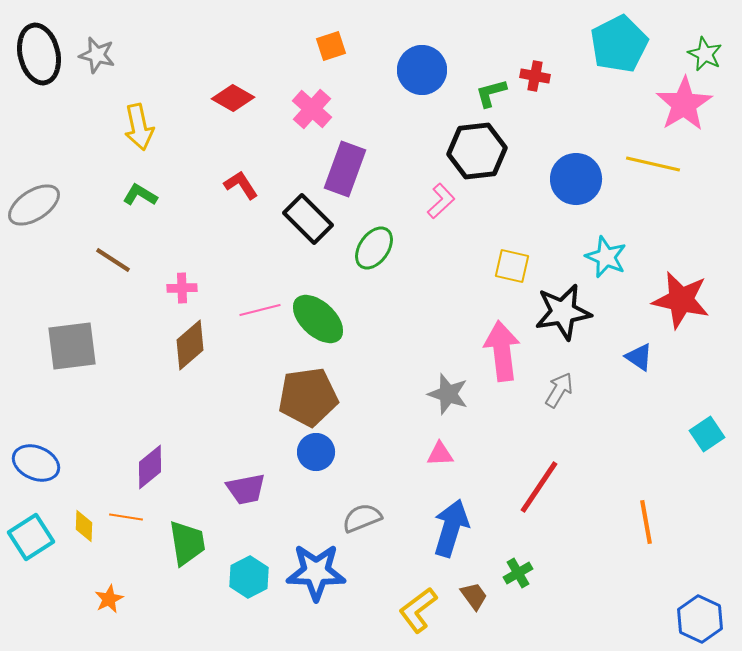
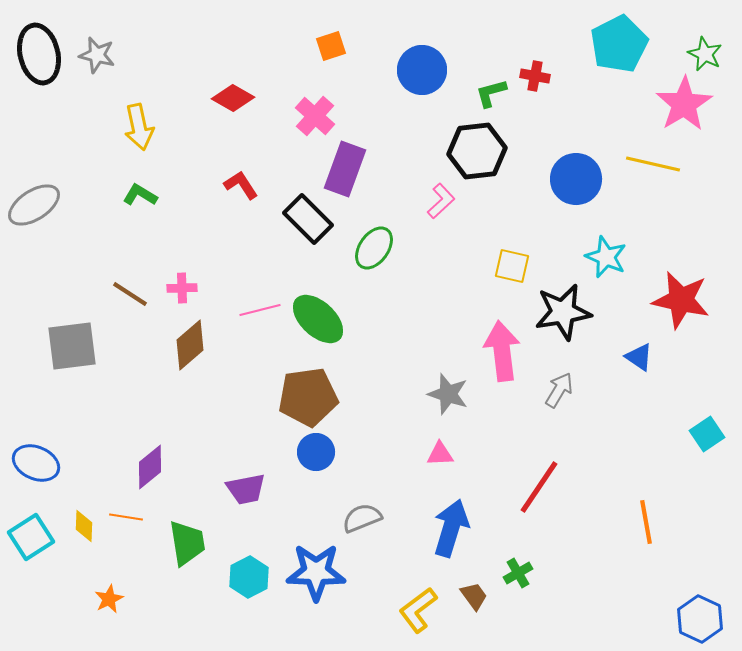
pink cross at (312, 109): moved 3 px right, 7 px down
brown line at (113, 260): moved 17 px right, 34 px down
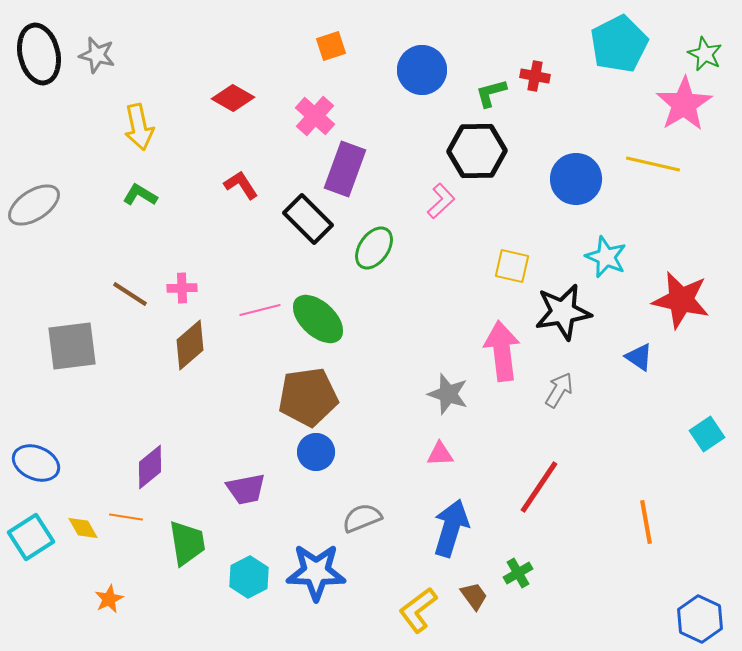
black hexagon at (477, 151): rotated 6 degrees clockwise
yellow diamond at (84, 526): moved 1 px left, 2 px down; rotated 32 degrees counterclockwise
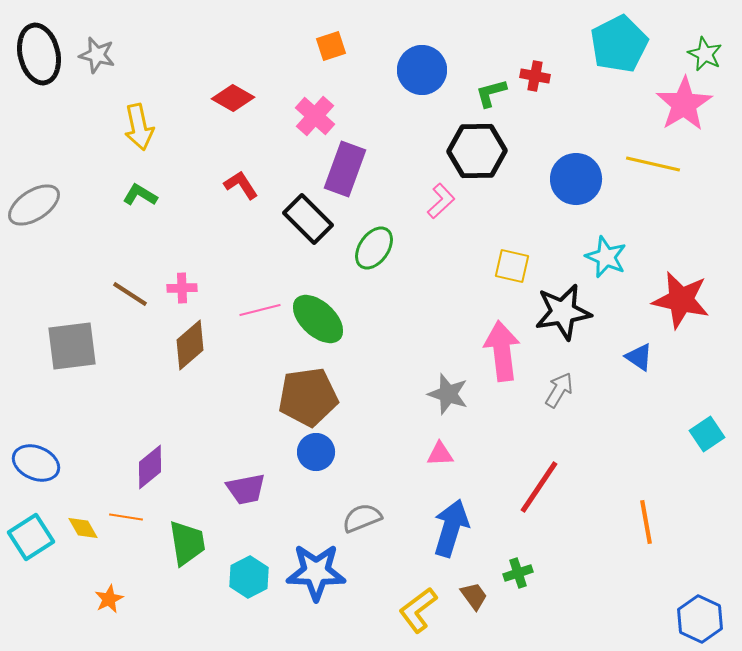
green cross at (518, 573): rotated 12 degrees clockwise
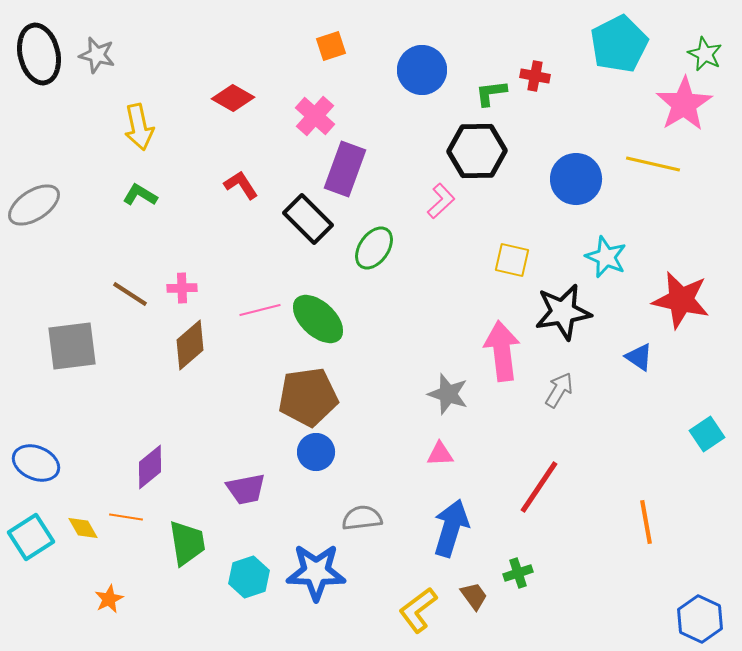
green L-shape at (491, 93): rotated 8 degrees clockwise
yellow square at (512, 266): moved 6 px up
gray semicircle at (362, 518): rotated 15 degrees clockwise
cyan hexagon at (249, 577): rotated 9 degrees clockwise
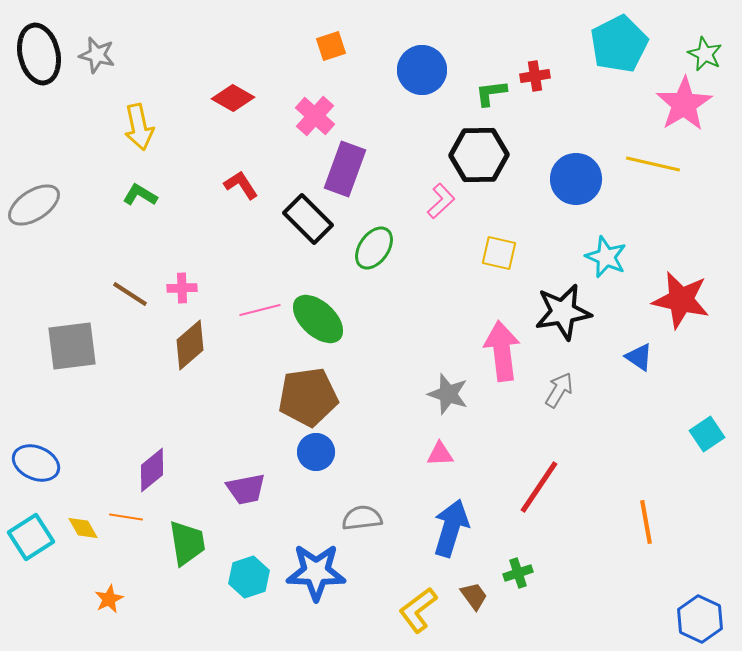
red cross at (535, 76): rotated 20 degrees counterclockwise
black hexagon at (477, 151): moved 2 px right, 4 px down
yellow square at (512, 260): moved 13 px left, 7 px up
purple diamond at (150, 467): moved 2 px right, 3 px down
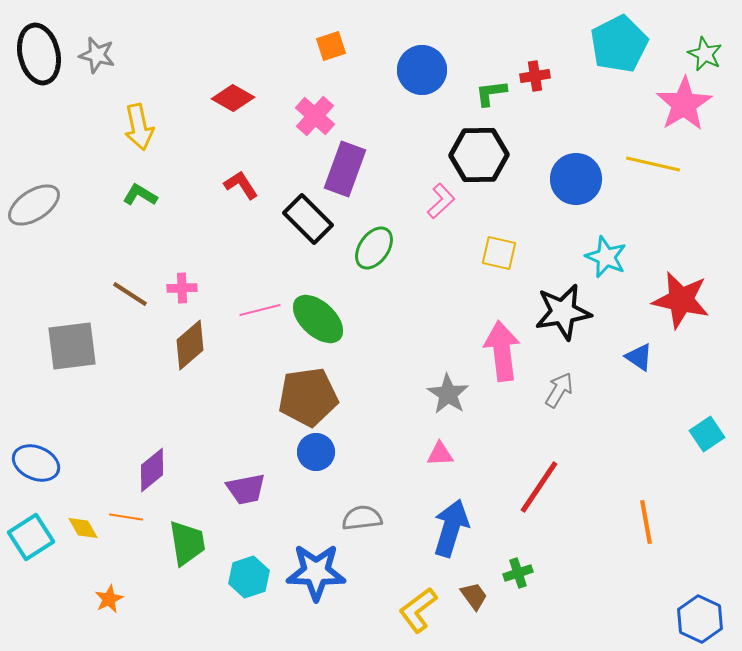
gray star at (448, 394): rotated 15 degrees clockwise
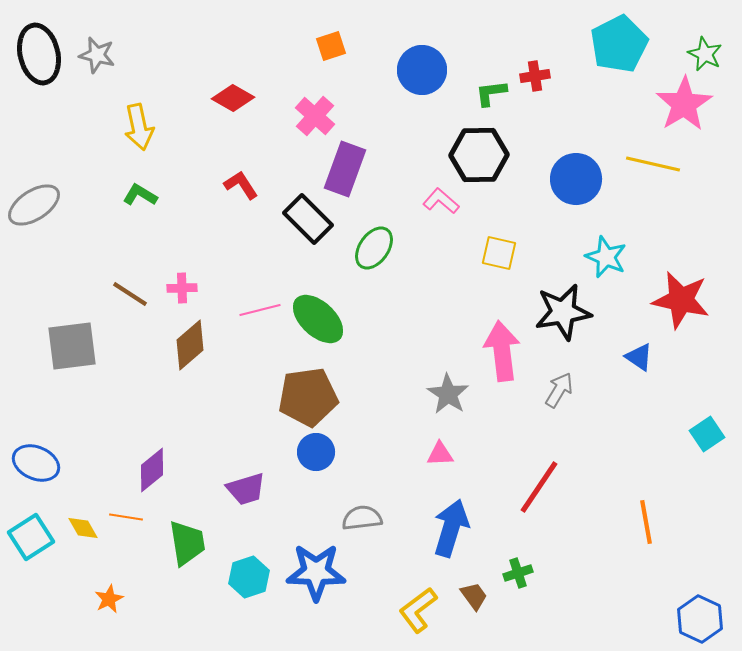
pink L-shape at (441, 201): rotated 96 degrees counterclockwise
purple trapezoid at (246, 489): rotated 6 degrees counterclockwise
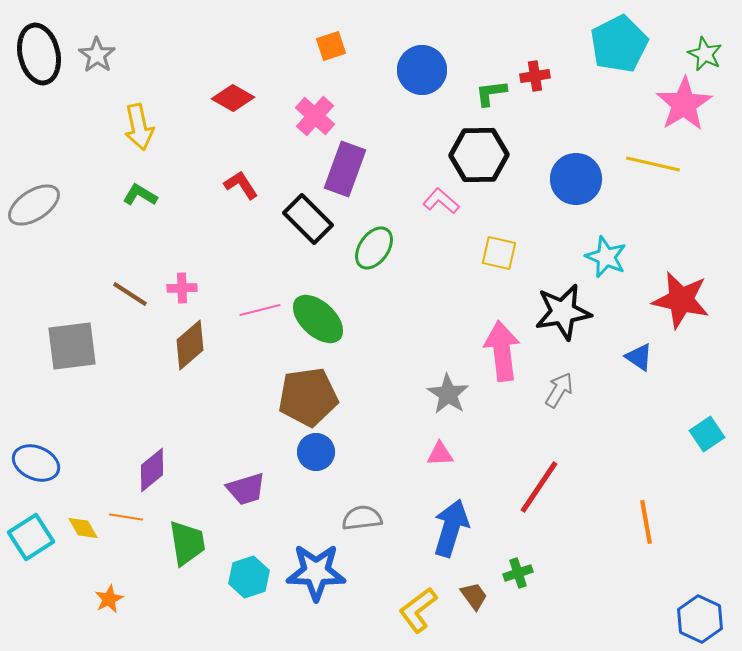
gray star at (97, 55): rotated 21 degrees clockwise
